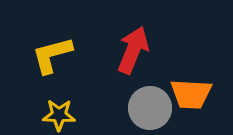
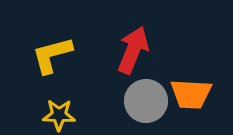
gray circle: moved 4 px left, 7 px up
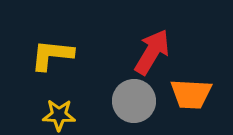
red arrow: moved 19 px right, 2 px down; rotated 9 degrees clockwise
yellow L-shape: rotated 21 degrees clockwise
gray circle: moved 12 px left
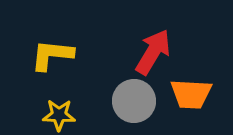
red arrow: moved 1 px right
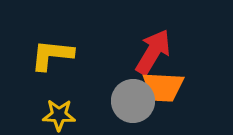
orange trapezoid: moved 28 px left, 7 px up
gray circle: moved 1 px left
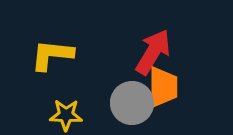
orange trapezoid: rotated 93 degrees counterclockwise
gray circle: moved 1 px left, 2 px down
yellow star: moved 7 px right
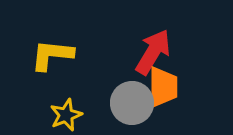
yellow star: rotated 24 degrees counterclockwise
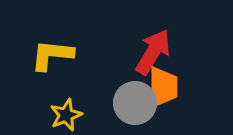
gray circle: moved 3 px right
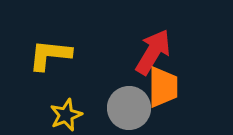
yellow L-shape: moved 2 px left
gray circle: moved 6 px left, 5 px down
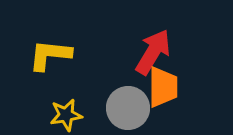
gray circle: moved 1 px left
yellow star: rotated 12 degrees clockwise
